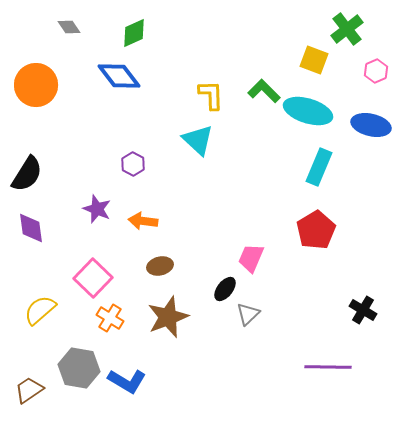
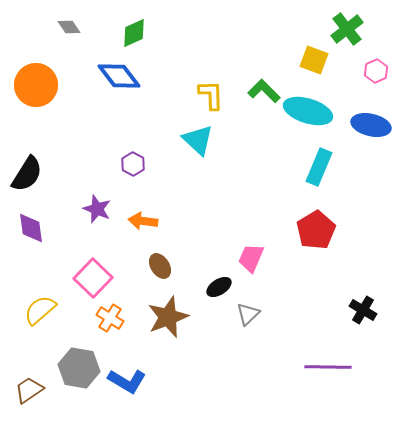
brown ellipse: rotated 70 degrees clockwise
black ellipse: moved 6 px left, 2 px up; rotated 20 degrees clockwise
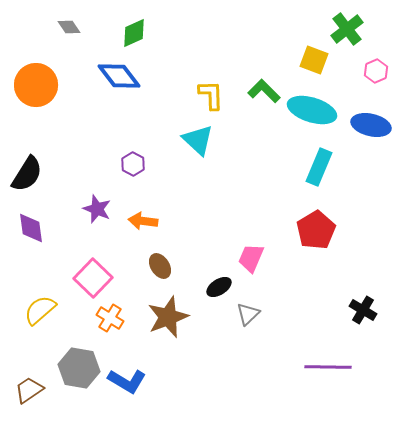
cyan ellipse: moved 4 px right, 1 px up
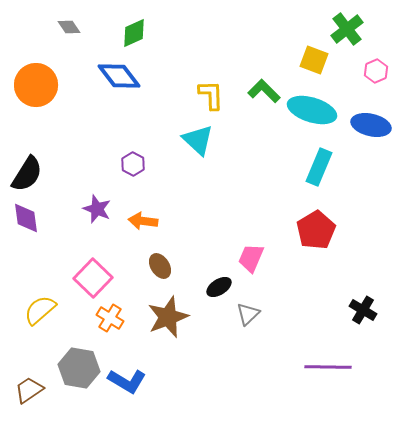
purple diamond: moved 5 px left, 10 px up
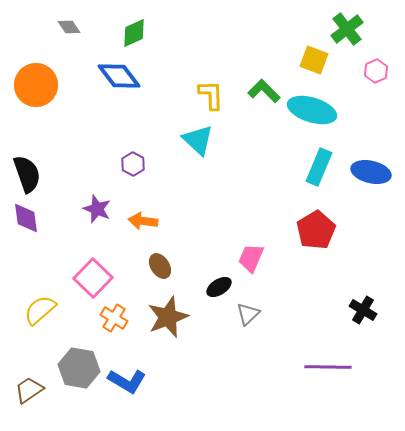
blue ellipse: moved 47 px down
black semicircle: rotated 51 degrees counterclockwise
orange cross: moved 4 px right
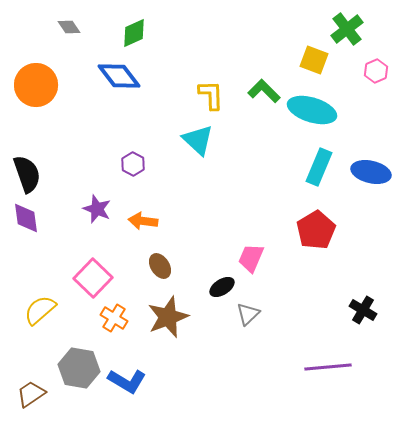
black ellipse: moved 3 px right
purple line: rotated 6 degrees counterclockwise
brown trapezoid: moved 2 px right, 4 px down
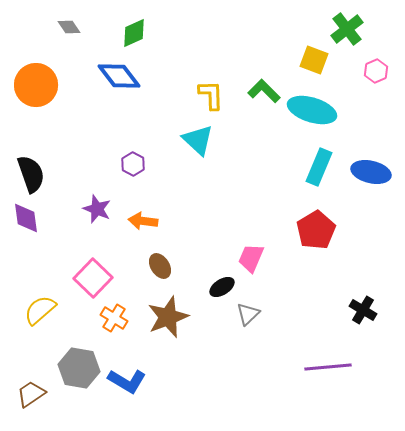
black semicircle: moved 4 px right
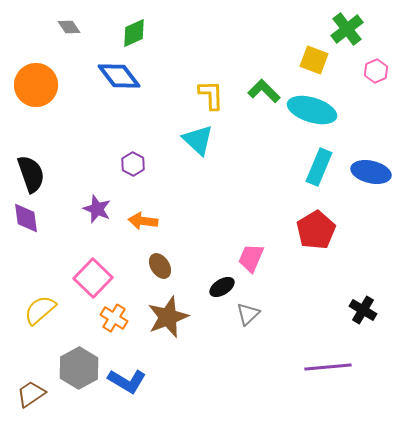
gray hexagon: rotated 21 degrees clockwise
